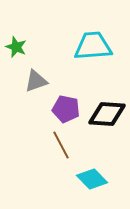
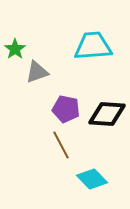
green star: moved 1 px left, 2 px down; rotated 15 degrees clockwise
gray triangle: moved 1 px right, 9 px up
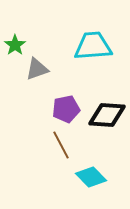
green star: moved 4 px up
gray triangle: moved 3 px up
purple pentagon: rotated 24 degrees counterclockwise
black diamond: moved 1 px down
cyan diamond: moved 1 px left, 2 px up
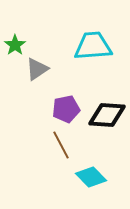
gray triangle: rotated 15 degrees counterclockwise
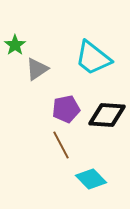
cyan trapezoid: moved 12 px down; rotated 138 degrees counterclockwise
cyan diamond: moved 2 px down
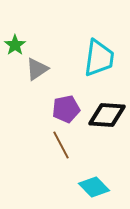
cyan trapezoid: moved 6 px right; rotated 120 degrees counterclockwise
cyan diamond: moved 3 px right, 8 px down
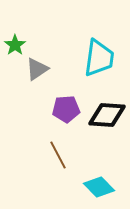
purple pentagon: rotated 8 degrees clockwise
brown line: moved 3 px left, 10 px down
cyan diamond: moved 5 px right
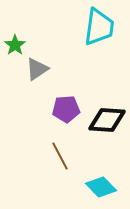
cyan trapezoid: moved 31 px up
black diamond: moved 5 px down
brown line: moved 2 px right, 1 px down
cyan diamond: moved 2 px right
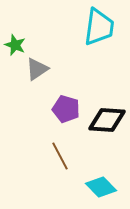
green star: rotated 15 degrees counterclockwise
purple pentagon: rotated 20 degrees clockwise
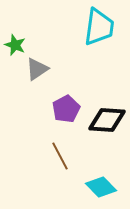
purple pentagon: rotated 28 degrees clockwise
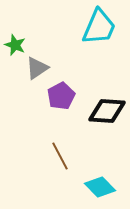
cyan trapezoid: rotated 15 degrees clockwise
gray triangle: moved 1 px up
purple pentagon: moved 5 px left, 13 px up
black diamond: moved 9 px up
cyan diamond: moved 1 px left
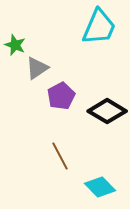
black diamond: rotated 27 degrees clockwise
